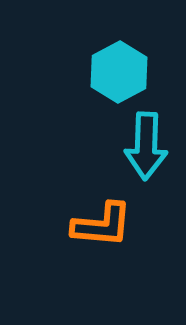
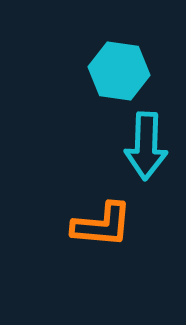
cyan hexagon: moved 1 px up; rotated 24 degrees counterclockwise
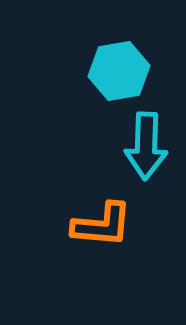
cyan hexagon: rotated 18 degrees counterclockwise
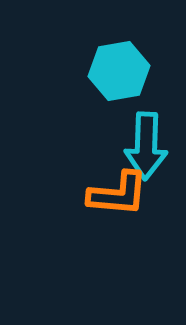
orange L-shape: moved 16 px right, 31 px up
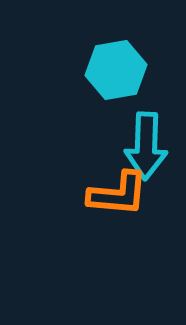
cyan hexagon: moved 3 px left, 1 px up
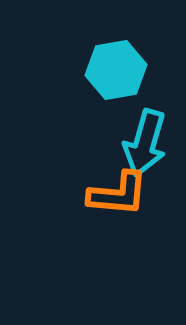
cyan arrow: moved 1 px left, 3 px up; rotated 14 degrees clockwise
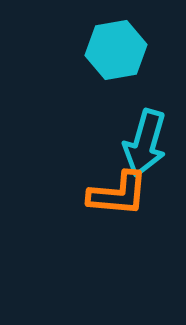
cyan hexagon: moved 20 px up
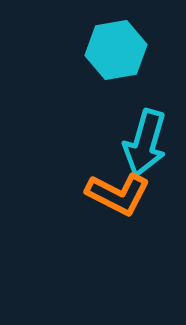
orange L-shape: rotated 22 degrees clockwise
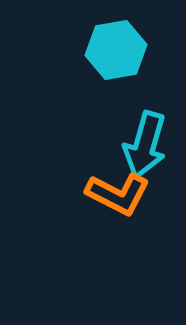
cyan arrow: moved 2 px down
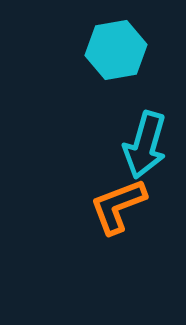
orange L-shape: moved 12 px down; rotated 132 degrees clockwise
